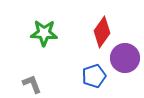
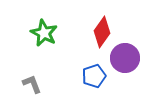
green star: rotated 24 degrees clockwise
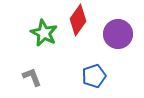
red diamond: moved 24 px left, 12 px up
purple circle: moved 7 px left, 24 px up
gray L-shape: moved 7 px up
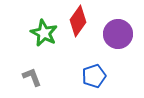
red diamond: moved 1 px down
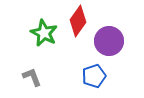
purple circle: moved 9 px left, 7 px down
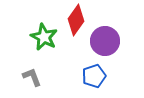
red diamond: moved 2 px left, 1 px up
green star: moved 4 px down
purple circle: moved 4 px left
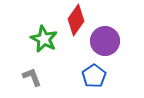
green star: moved 2 px down
blue pentagon: rotated 15 degrees counterclockwise
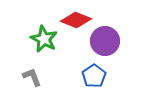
red diamond: rotated 76 degrees clockwise
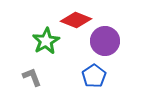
green star: moved 2 px right, 2 px down; rotated 16 degrees clockwise
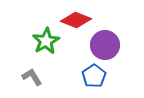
purple circle: moved 4 px down
gray L-shape: rotated 10 degrees counterclockwise
